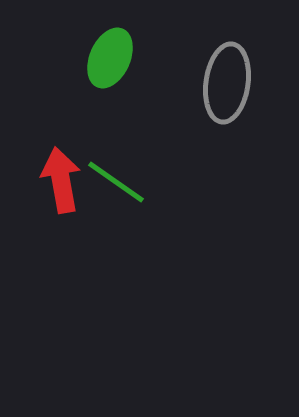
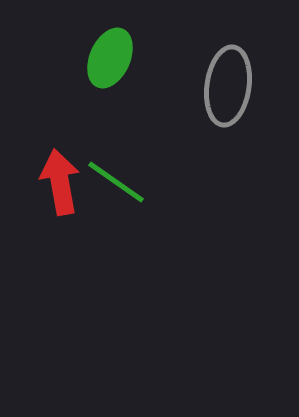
gray ellipse: moved 1 px right, 3 px down
red arrow: moved 1 px left, 2 px down
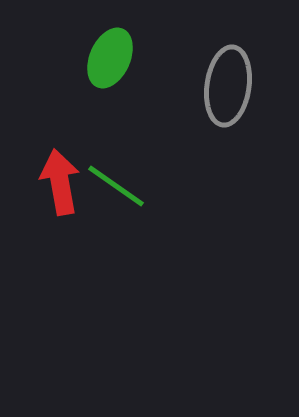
green line: moved 4 px down
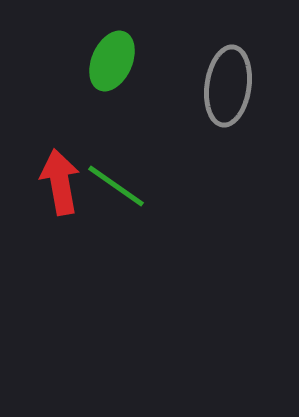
green ellipse: moved 2 px right, 3 px down
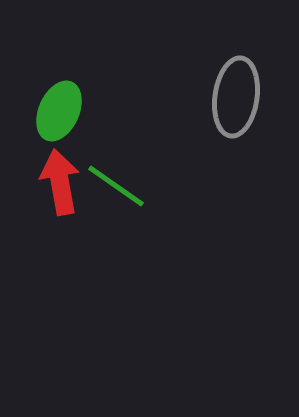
green ellipse: moved 53 px left, 50 px down
gray ellipse: moved 8 px right, 11 px down
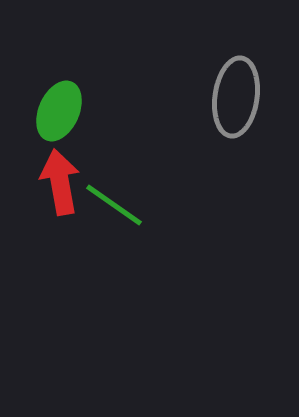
green line: moved 2 px left, 19 px down
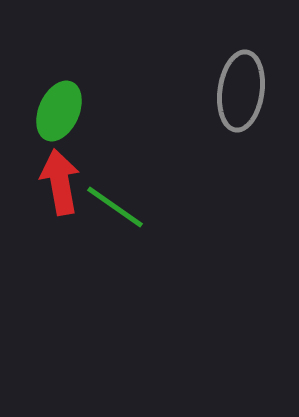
gray ellipse: moved 5 px right, 6 px up
green line: moved 1 px right, 2 px down
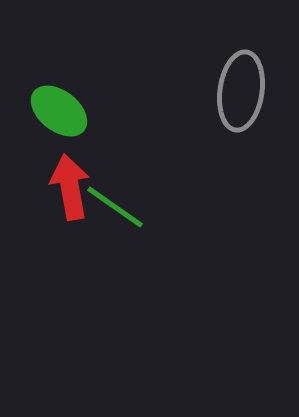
green ellipse: rotated 76 degrees counterclockwise
red arrow: moved 10 px right, 5 px down
